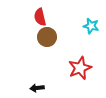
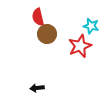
red semicircle: moved 2 px left
brown circle: moved 3 px up
red star: moved 22 px up
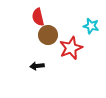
brown circle: moved 1 px right, 1 px down
red star: moved 9 px left, 2 px down
black arrow: moved 22 px up
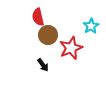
cyan star: rotated 28 degrees clockwise
black arrow: moved 6 px right, 1 px up; rotated 120 degrees counterclockwise
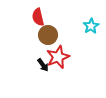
red star: moved 13 px left, 9 px down
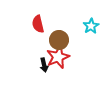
red semicircle: moved 7 px down
brown circle: moved 11 px right, 5 px down
black arrow: moved 1 px right; rotated 24 degrees clockwise
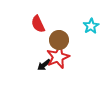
red semicircle: rotated 12 degrees counterclockwise
black arrow: rotated 64 degrees clockwise
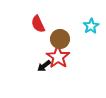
brown circle: moved 1 px right, 1 px up
red star: rotated 15 degrees counterclockwise
black arrow: moved 1 px down
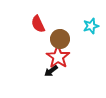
cyan star: rotated 14 degrees clockwise
black arrow: moved 7 px right, 5 px down
